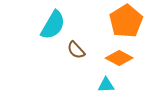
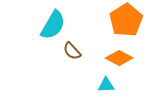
orange pentagon: moved 1 px up
brown semicircle: moved 4 px left, 1 px down
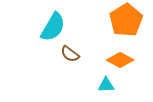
cyan semicircle: moved 2 px down
brown semicircle: moved 2 px left, 3 px down; rotated 12 degrees counterclockwise
orange diamond: moved 1 px right, 2 px down
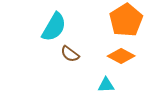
cyan semicircle: moved 1 px right
orange diamond: moved 1 px right, 4 px up
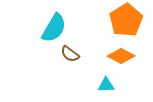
cyan semicircle: moved 1 px down
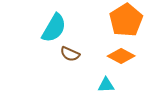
brown semicircle: rotated 12 degrees counterclockwise
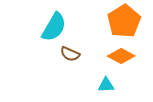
orange pentagon: moved 2 px left, 1 px down
cyan semicircle: moved 1 px up
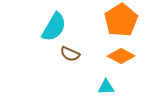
orange pentagon: moved 3 px left, 1 px up
cyan triangle: moved 2 px down
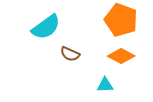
orange pentagon: rotated 20 degrees counterclockwise
cyan semicircle: moved 8 px left; rotated 24 degrees clockwise
cyan triangle: moved 1 px left, 2 px up
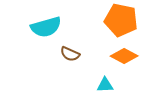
orange pentagon: rotated 8 degrees counterclockwise
cyan semicircle: rotated 20 degrees clockwise
orange diamond: moved 3 px right
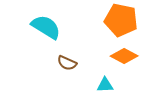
cyan semicircle: rotated 132 degrees counterclockwise
brown semicircle: moved 3 px left, 9 px down
